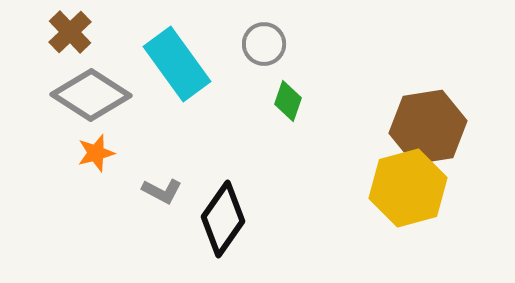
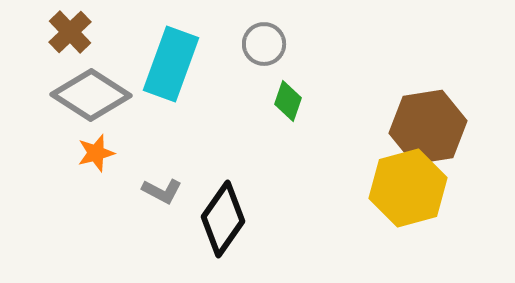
cyan rectangle: moved 6 px left; rotated 56 degrees clockwise
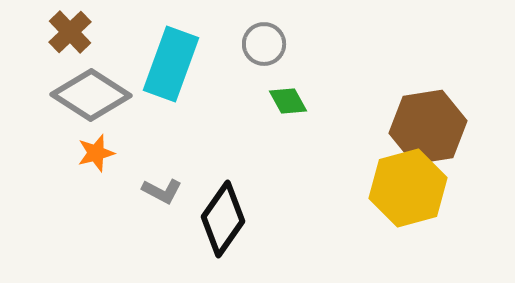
green diamond: rotated 48 degrees counterclockwise
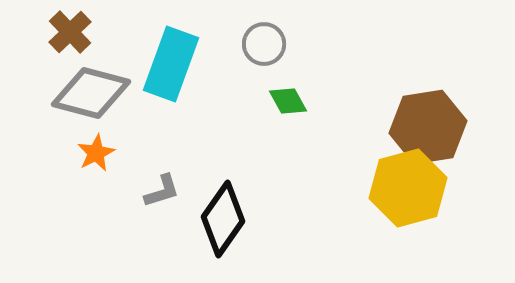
gray diamond: moved 2 px up; rotated 18 degrees counterclockwise
orange star: rotated 12 degrees counterclockwise
gray L-shape: rotated 45 degrees counterclockwise
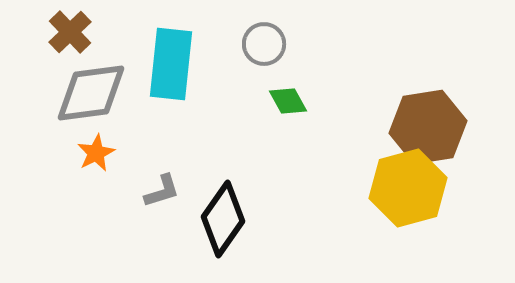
cyan rectangle: rotated 14 degrees counterclockwise
gray diamond: rotated 22 degrees counterclockwise
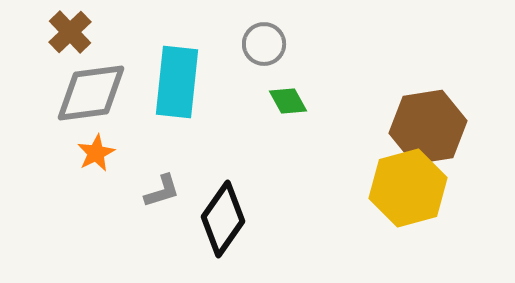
cyan rectangle: moved 6 px right, 18 px down
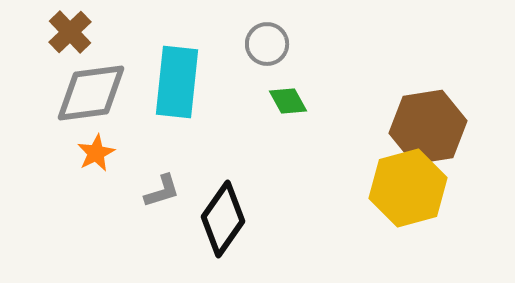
gray circle: moved 3 px right
